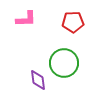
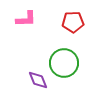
purple diamond: rotated 15 degrees counterclockwise
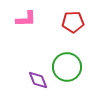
green circle: moved 3 px right, 4 px down
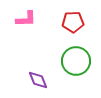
green circle: moved 9 px right, 6 px up
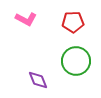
pink L-shape: rotated 30 degrees clockwise
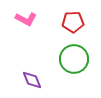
green circle: moved 2 px left, 2 px up
purple diamond: moved 6 px left
